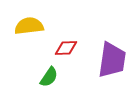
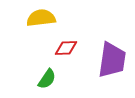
yellow semicircle: moved 12 px right, 8 px up
green semicircle: moved 2 px left, 2 px down
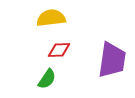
yellow semicircle: moved 10 px right
red diamond: moved 7 px left, 2 px down
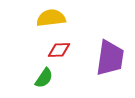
purple trapezoid: moved 2 px left, 2 px up
green semicircle: moved 3 px left, 1 px up
